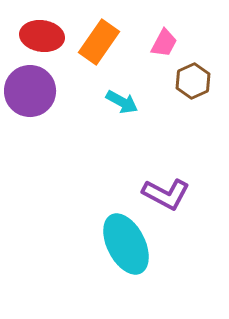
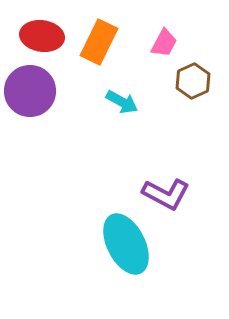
orange rectangle: rotated 9 degrees counterclockwise
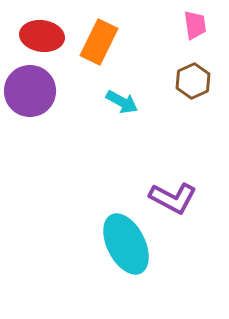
pink trapezoid: moved 31 px right, 18 px up; rotated 36 degrees counterclockwise
purple L-shape: moved 7 px right, 4 px down
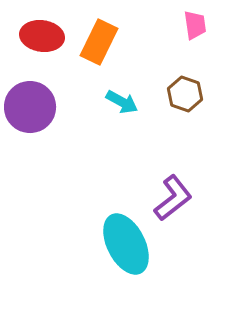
brown hexagon: moved 8 px left, 13 px down; rotated 16 degrees counterclockwise
purple circle: moved 16 px down
purple L-shape: rotated 66 degrees counterclockwise
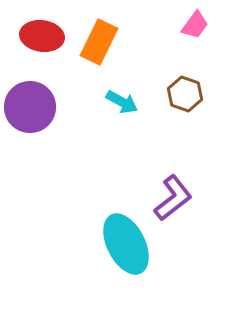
pink trapezoid: rotated 44 degrees clockwise
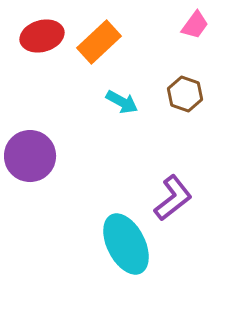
red ellipse: rotated 24 degrees counterclockwise
orange rectangle: rotated 21 degrees clockwise
purple circle: moved 49 px down
